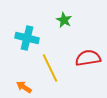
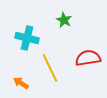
orange arrow: moved 3 px left, 4 px up
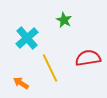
cyan cross: rotated 35 degrees clockwise
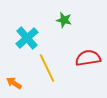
green star: rotated 14 degrees counterclockwise
yellow line: moved 3 px left
orange arrow: moved 7 px left
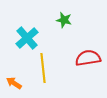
yellow line: moved 4 px left; rotated 20 degrees clockwise
